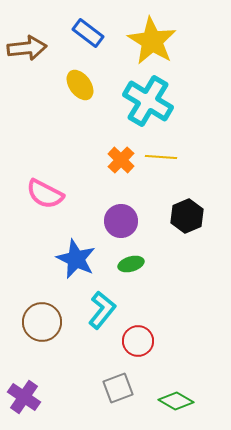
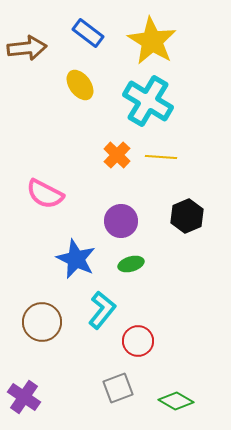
orange cross: moved 4 px left, 5 px up
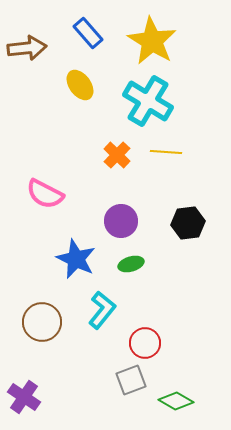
blue rectangle: rotated 12 degrees clockwise
yellow line: moved 5 px right, 5 px up
black hexagon: moved 1 px right, 7 px down; rotated 16 degrees clockwise
red circle: moved 7 px right, 2 px down
gray square: moved 13 px right, 8 px up
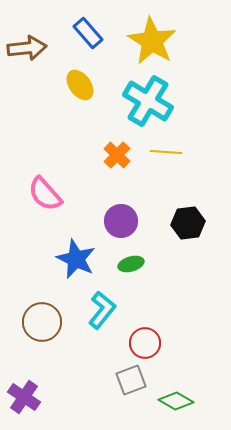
pink semicircle: rotated 21 degrees clockwise
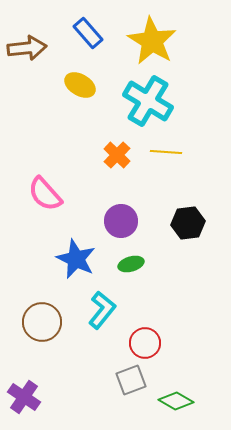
yellow ellipse: rotated 24 degrees counterclockwise
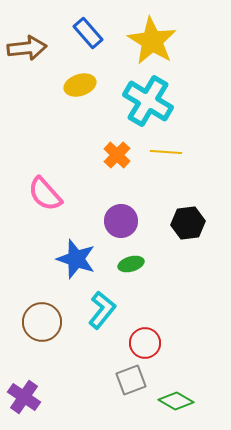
yellow ellipse: rotated 48 degrees counterclockwise
blue star: rotated 6 degrees counterclockwise
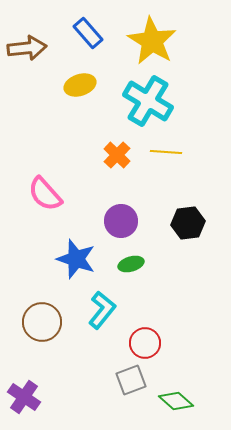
green diamond: rotated 12 degrees clockwise
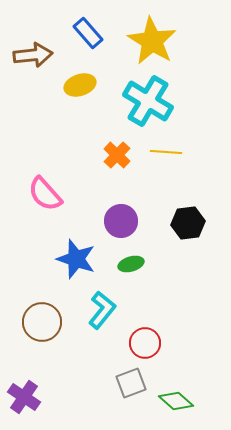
brown arrow: moved 6 px right, 7 px down
gray square: moved 3 px down
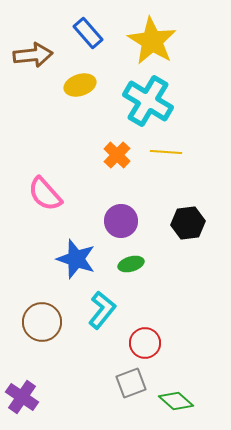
purple cross: moved 2 px left
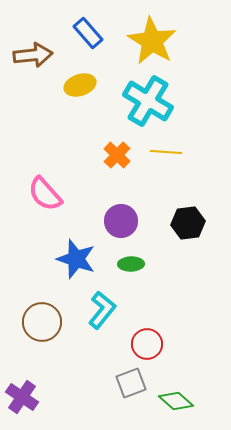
green ellipse: rotated 15 degrees clockwise
red circle: moved 2 px right, 1 px down
